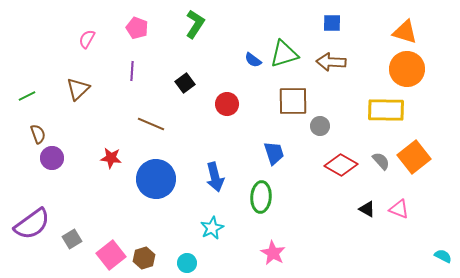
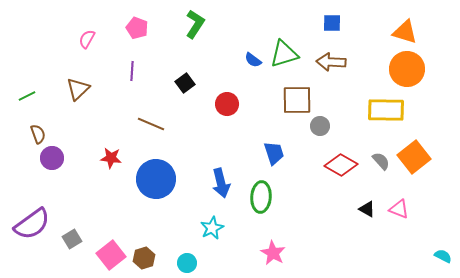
brown square: moved 4 px right, 1 px up
blue arrow: moved 6 px right, 6 px down
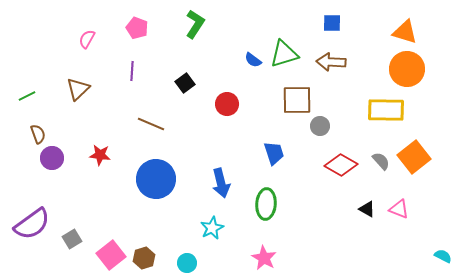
red star: moved 11 px left, 3 px up
green ellipse: moved 5 px right, 7 px down
pink star: moved 9 px left, 5 px down
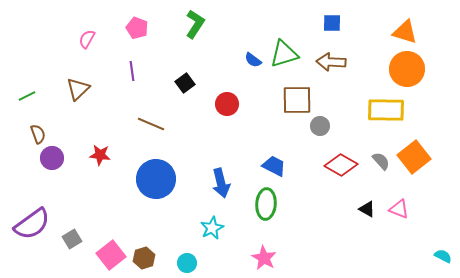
purple line: rotated 12 degrees counterclockwise
blue trapezoid: moved 13 px down; rotated 45 degrees counterclockwise
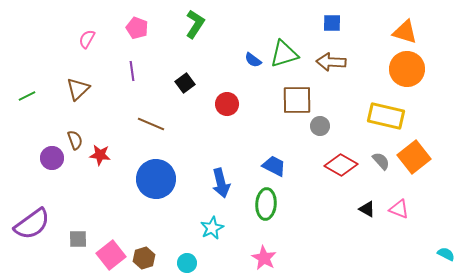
yellow rectangle: moved 6 px down; rotated 12 degrees clockwise
brown semicircle: moved 37 px right, 6 px down
gray square: moved 6 px right; rotated 30 degrees clockwise
cyan semicircle: moved 3 px right, 2 px up
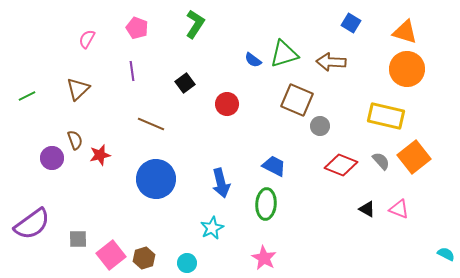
blue square: moved 19 px right; rotated 30 degrees clockwise
brown square: rotated 24 degrees clockwise
red star: rotated 20 degrees counterclockwise
red diamond: rotated 8 degrees counterclockwise
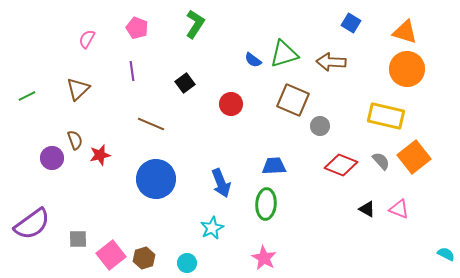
brown square: moved 4 px left
red circle: moved 4 px right
blue trapezoid: rotated 30 degrees counterclockwise
blue arrow: rotated 8 degrees counterclockwise
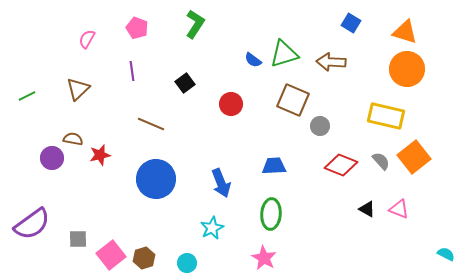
brown semicircle: moved 2 px left, 1 px up; rotated 60 degrees counterclockwise
green ellipse: moved 5 px right, 10 px down
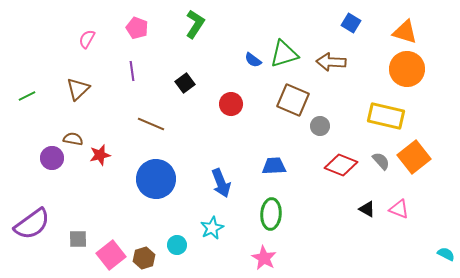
cyan circle: moved 10 px left, 18 px up
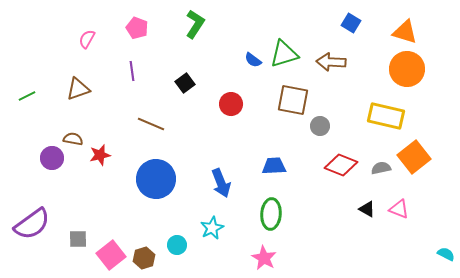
brown triangle: rotated 25 degrees clockwise
brown square: rotated 12 degrees counterclockwise
gray semicircle: moved 7 px down; rotated 60 degrees counterclockwise
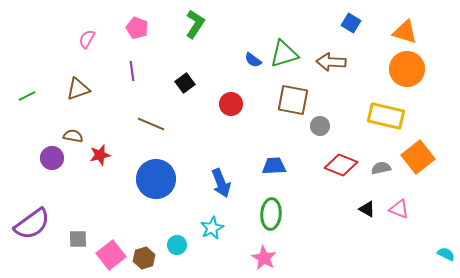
brown semicircle: moved 3 px up
orange square: moved 4 px right
